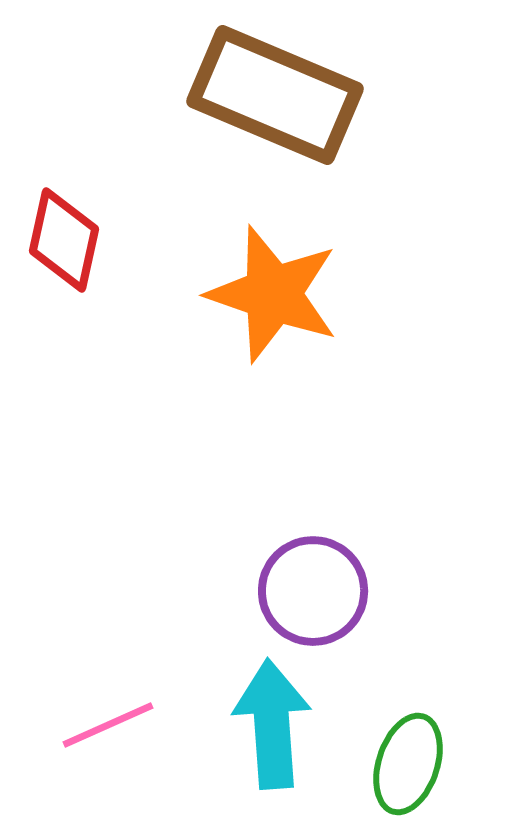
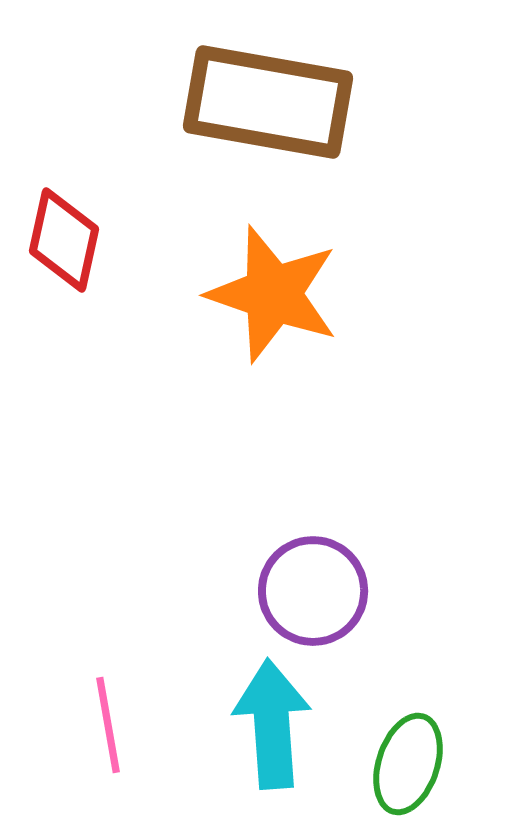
brown rectangle: moved 7 px left, 7 px down; rotated 13 degrees counterclockwise
pink line: rotated 76 degrees counterclockwise
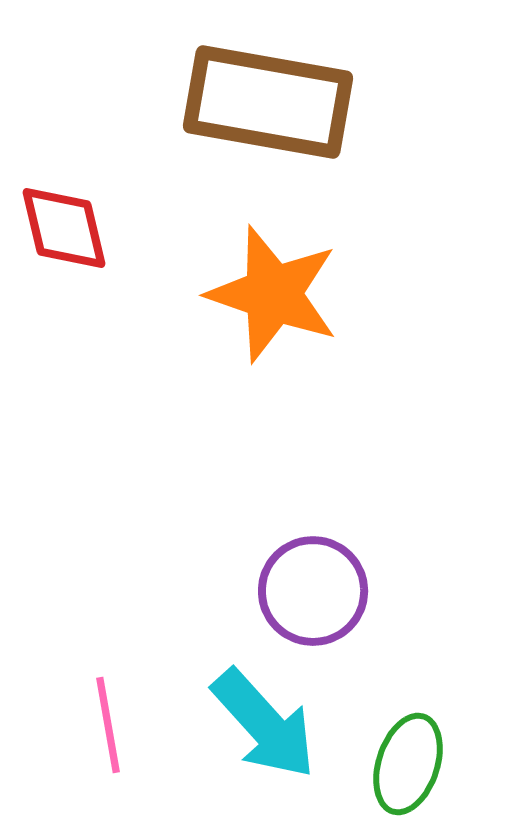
red diamond: moved 12 px up; rotated 26 degrees counterclockwise
cyan arrow: moved 8 px left; rotated 142 degrees clockwise
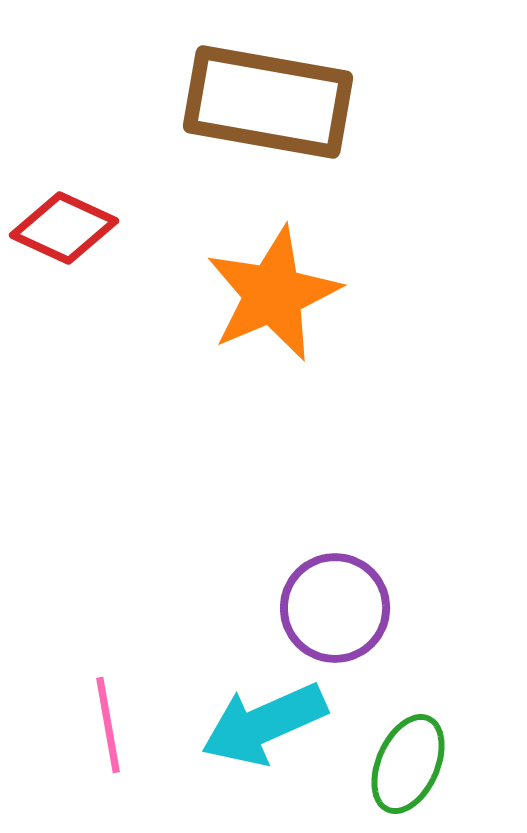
red diamond: rotated 52 degrees counterclockwise
orange star: rotated 30 degrees clockwise
purple circle: moved 22 px right, 17 px down
cyan arrow: rotated 108 degrees clockwise
green ellipse: rotated 6 degrees clockwise
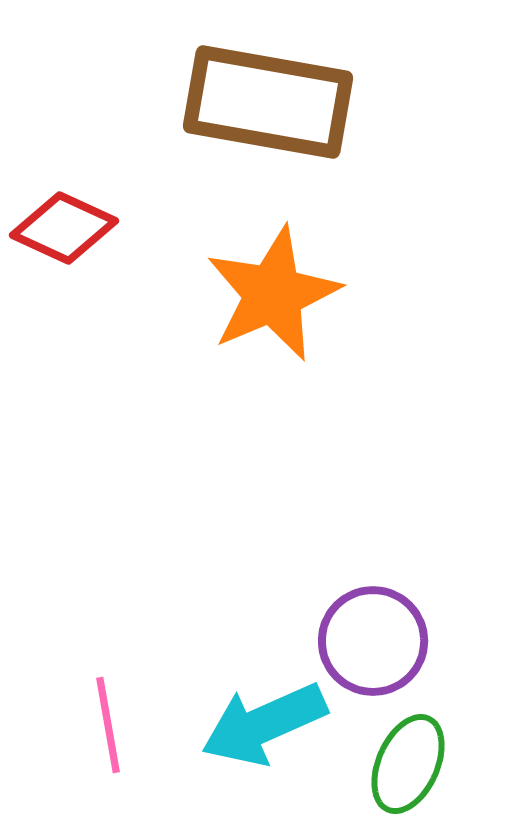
purple circle: moved 38 px right, 33 px down
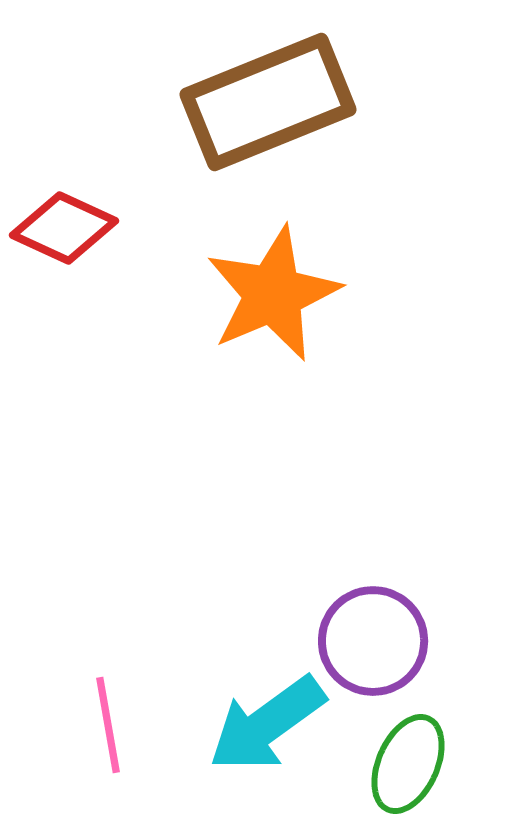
brown rectangle: rotated 32 degrees counterclockwise
cyan arrow: moved 3 px right; rotated 12 degrees counterclockwise
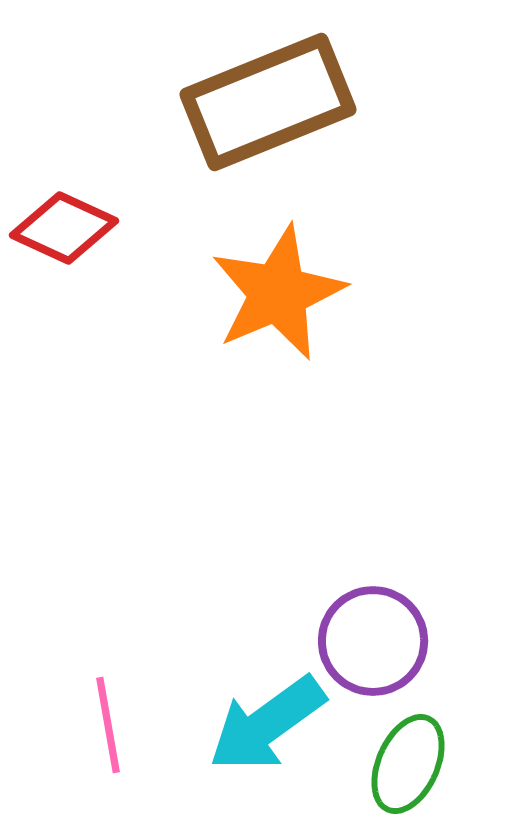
orange star: moved 5 px right, 1 px up
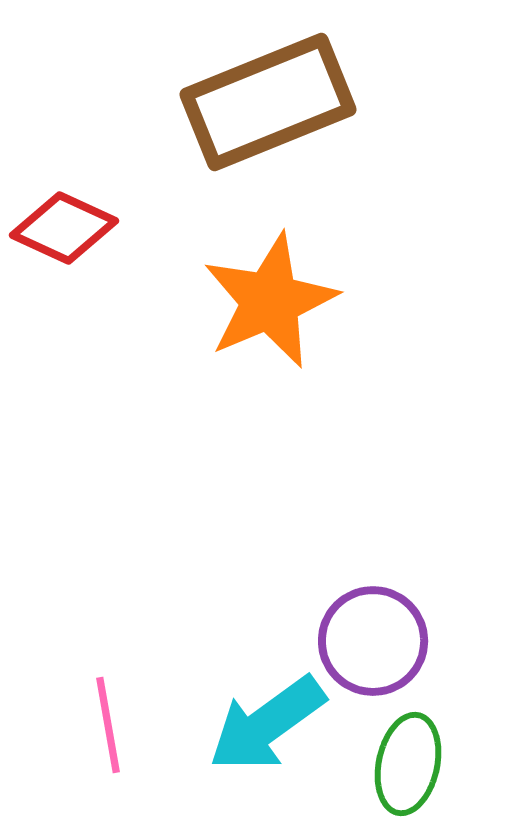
orange star: moved 8 px left, 8 px down
green ellipse: rotated 12 degrees counterclockwise
